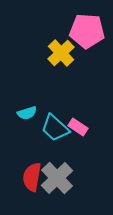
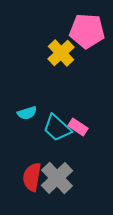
cyan trapezoid: moved 2 px right
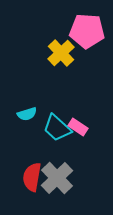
cyan semicircle: moved 1 px down
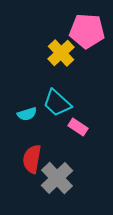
cyan trapezoid: moved 25 px up
red semicircle: moved 18 px up
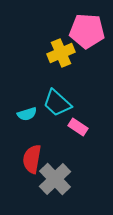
yellow cross: rotated 20 degrees clockwise
gray cross: moved 2 px left, 1 px down
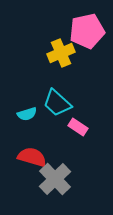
pink pentagon: rotated 16 degrees counterclockwise
red semicircle: moved 2 px up; rotated 96 degrees clockwise
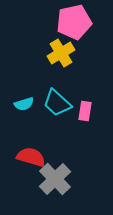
pink pentagon: moved 13 px left, 9 px up
yellow cross: rotated 8 degrees counterclockwise
cyan semicircle: moved 3 px left, 10 px up
pink rectangle: moved 7 px right, 16 px up; rotated 66 degrees clockwise
red semicircle: moved 1 px left
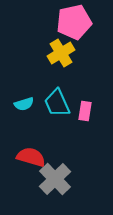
cyan trapezoid: rotated 24 degrees clockwise
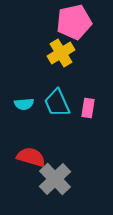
cyan semicircle: rotated 12 degrees clockwise
pink rectangle: moved 3 px right, 3 px up
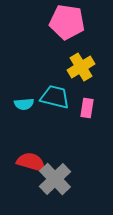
pink pentagon: moved 7 px left; rotated 20 degrees clockwise
yellow cross: moved 20 px right, 14 px down
cyan trapezoid: moved 2 px left, 6 px up; rotated 128 degrees clockwise
pink rectangle: moved 1 px left
red semicircle: moved 5 px down
